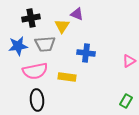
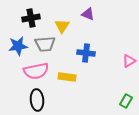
purple triangle: moved 11 px right
pink semicircle: moved 1 px right
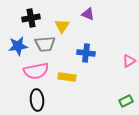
green rectangle: rotated 32 degrees clockwise
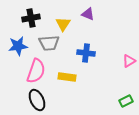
yellow triangle: moved 1 px right, 2 px up
gray trapezoid: moved 4 px right, 1 px up
pink semicircle: rotated 60 degrees counterclockwise
black ellipse: rotated 20 degrees counterclockwise
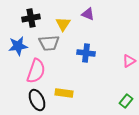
yellow rectangle: moved 3 px left, 16 px down
green rectangle: rotated 24 degrees counterclockwise
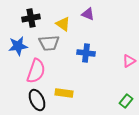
yellow triangle: rotated 28 degrees counterclockwise
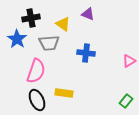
blue star: moved 1 px left, 7 px up; rotated 30 degrees counterclockwise
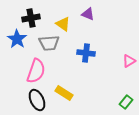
yellow rectangle: rotated 24 degrees clockwise
green rectangle: moved 1 px down
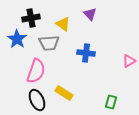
purple triangle: moved 2 px right; rotated 24 degrees clockwise
green rectangle: moved 15 px left; rotated 24 degrees counterclockwise
